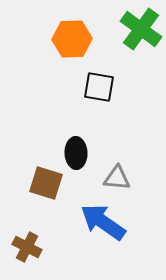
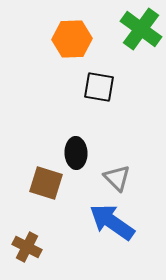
gray triangle: rotated 40 degrees clockwise
blue arrow: moved 9 px right
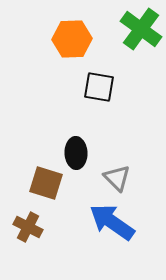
brown cross: moved 1 px right, 20 px up
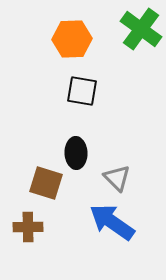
black square: moved 17 px left, 4 px down
brown cross: rotated 28 degrees counterclockwise
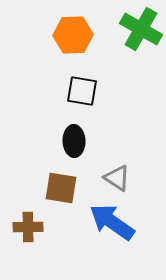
green cross: rotated 6 degrees counterclockwise
orange hexagon: moved 1 px right, 4 px up
black ellipse: moved 2 px left, 12 px up
gray triangle: rotated 12 degrees counterclockwise
brown square: moved 15 px right, 5 px down; rotated 8 degrees counterclockwise
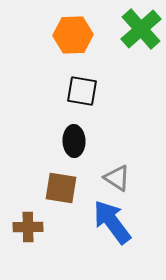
green cross: rotated 18 degrees clockwise
blue arrow: rotated 18 degrees clockwise
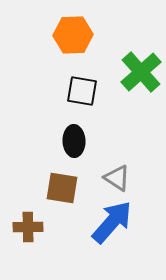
green cross: moved 43 px down
brown square: moved 1 px right
blue arrow: rotated 78 degrees clockwise
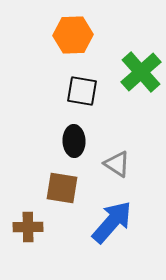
gray triangle: moved 14 px up
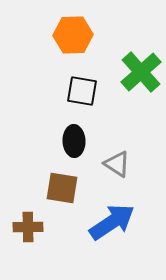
blue arrow: rotated 15 degrees clockwise
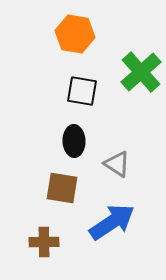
orange hexagon: moved 2 px right, 1 px up; rotated 12 degrees clockwise
brown cross: moved 16 px right, 15 px down
